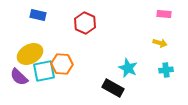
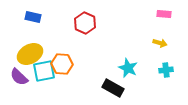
blue rectangle: moved 5 px left, 2 px down
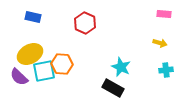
cyan star: moved 7 px left, 1 px up
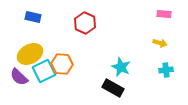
cyan square: rotated 15 degrees counterclockwise
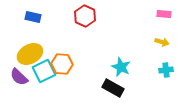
red hexagon: moved 7 px up
yellow arrow: moved 2 px right, 1 px up
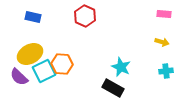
cyan cross: moved 1 px down
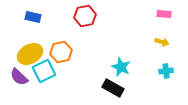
red hexagon: rotated 25 degrees clockwise
orange hexagon: moved 1 px left, 12 px up; rotated 15 degrees counterclockwise
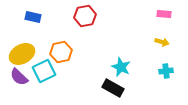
yellow ellipse: moved 8 px left
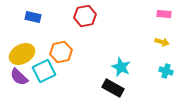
cyan cross: rotated 24 degrees clockwise
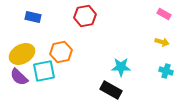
pink rectangle: rotated 24 degrees clockwise
cyan star: rotated 24 degrees counterclockwise
cyan square: rotated 15 degrees clockwise
black rectangle: moved 2 px left, 2 px down
